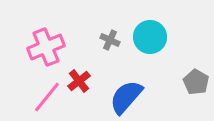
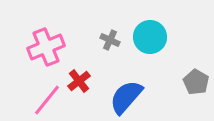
pink line: moved 3 px down
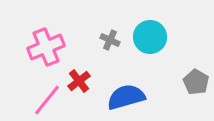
blue semicircle: rotated 33 degrees clockwise
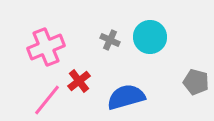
gray pentagon: rotated 15 degrees counterclockwise
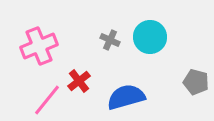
pink cross: moved 7 px left, 1 px up
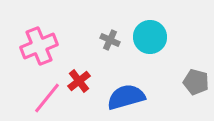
pink line: moved 2 px up
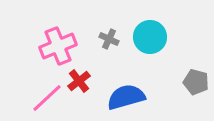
gray cross: moved 1 px left, 1 px up
pink cross: moved 19 px right
pink line: rotated 8 degrees clockwise
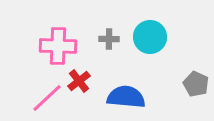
gray cross: rotated 24 degrees counterclockwise
pink cross: rotated 24 degrees clockwise
gray pentagon: moved 2 px down; rotated 10 degrees clockwise
blue semicircle: rotated 21 degrees clockwise
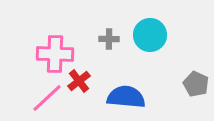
cyan circle: moved 2 px up
pink cross: moved 3 px left, 8 px down
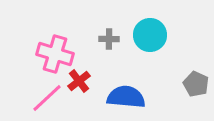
pink cross: rotated 15 degrees clockwise
